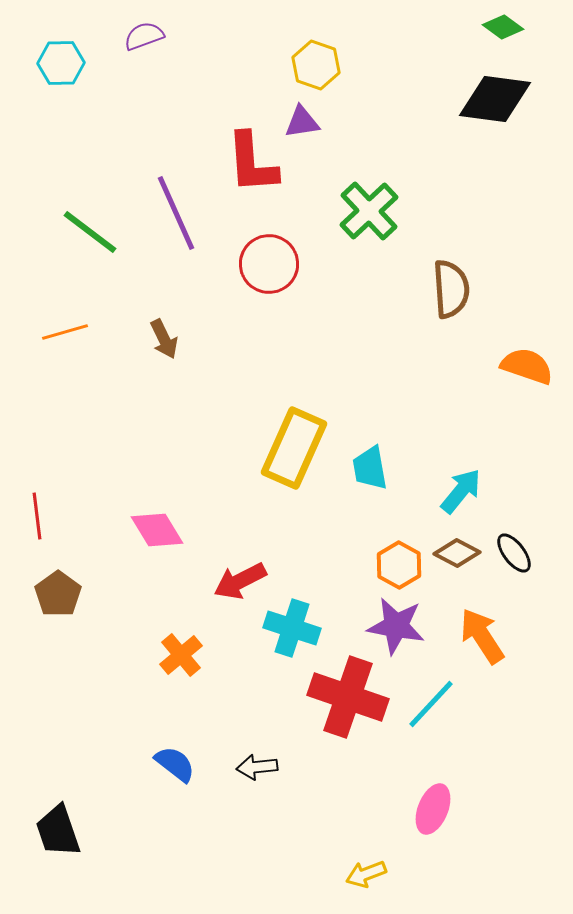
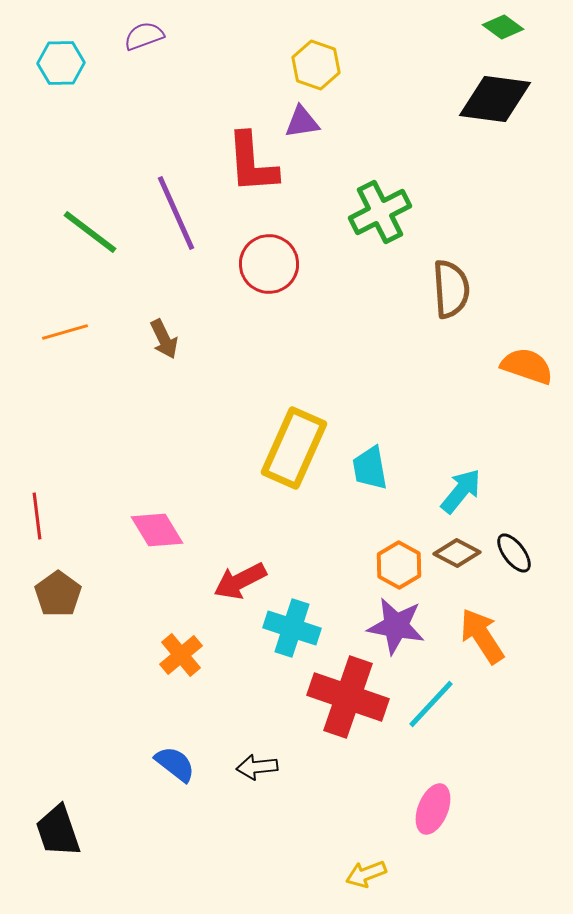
green cross: moved 11 px right, 1 px down; rotated 16 degrees clockwise
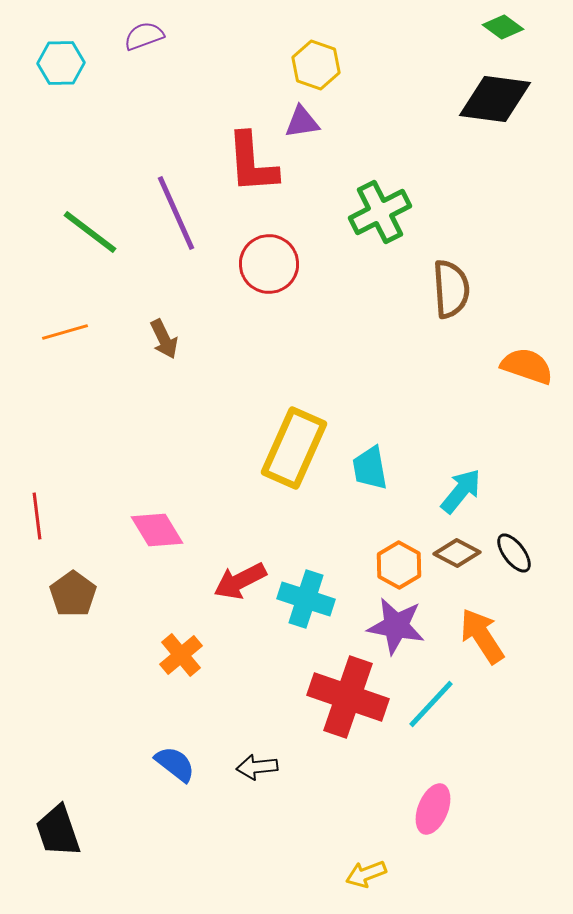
brown pentagon: moved 15 px right
cyan cross: moved 14 px right, 29 px up
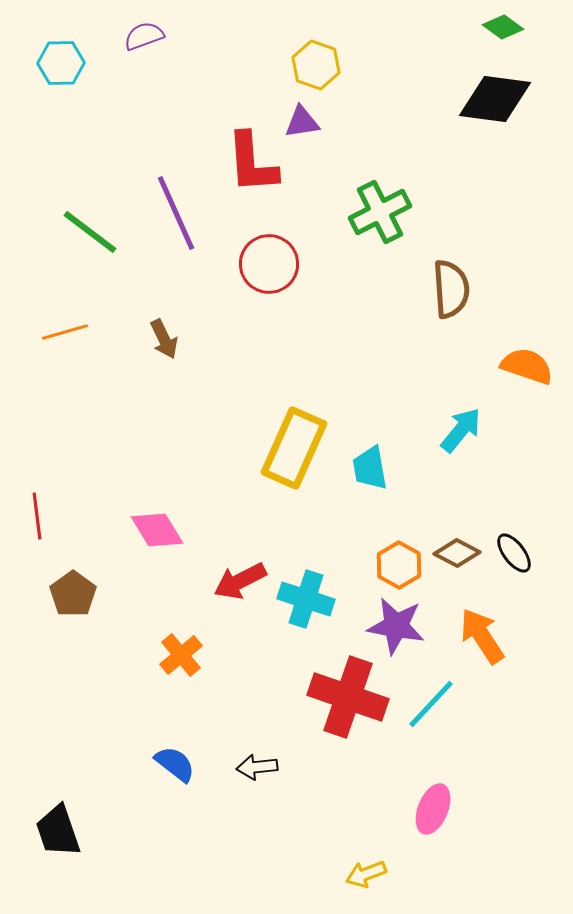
cyan arrow: moved 61 px up
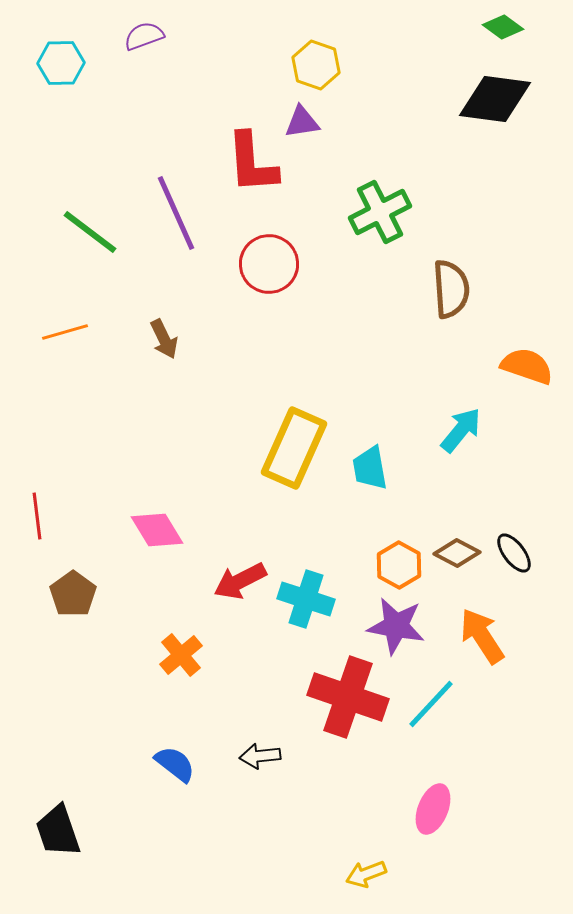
black arrow: moved 3 px right, 11 px up
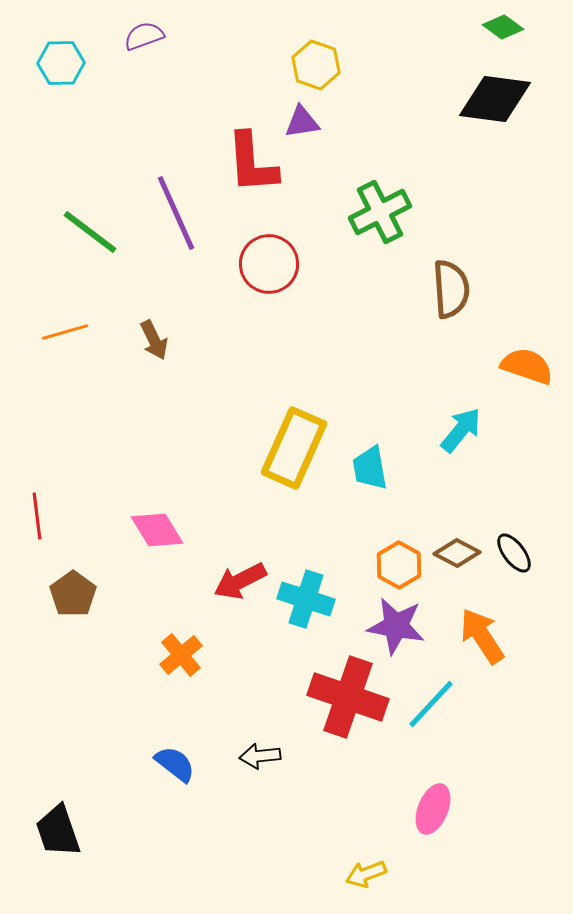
brown arrow: moved 10 px left, 1 px down
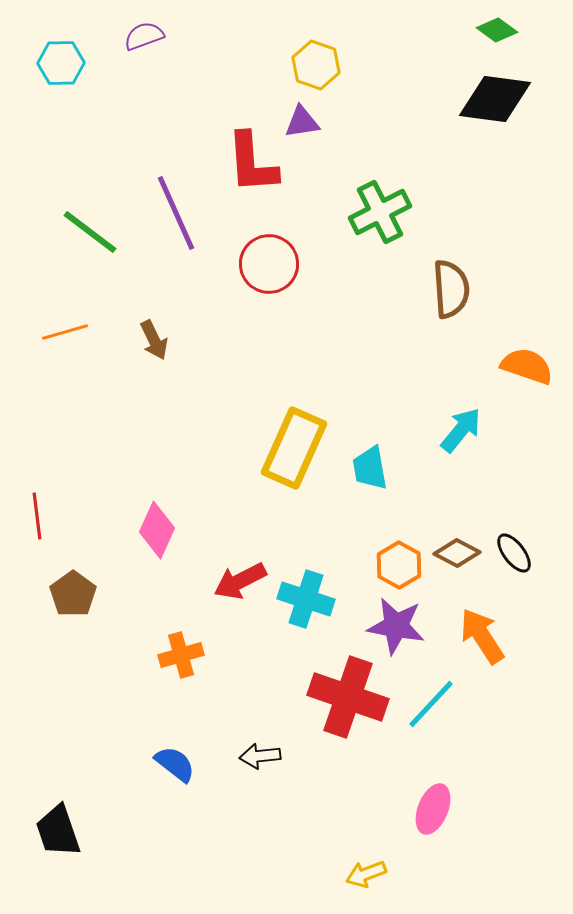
green diamond: moved 6 px left, 3 px down
pink diamond: rotated 56 degrees clockwise
orange cross: rotated 24 degrees clockwise
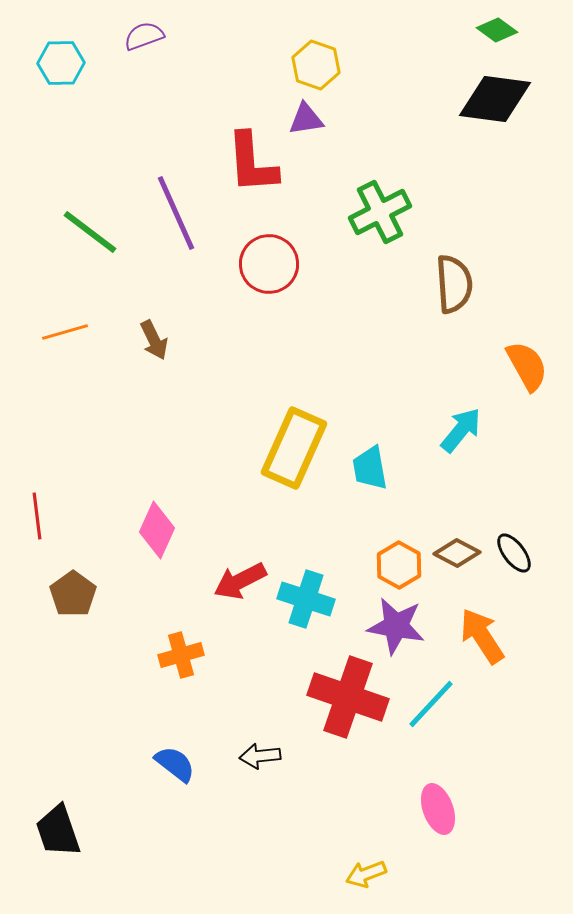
purple triangle: moved 4 px right, 3 px up
brown semicircle: moved 3 px right, 5 px up
orange semicircle: rotated 42 degrees clockwise
pink ellipse: moved 5 px right; rotated 42 degrees counterclockwise
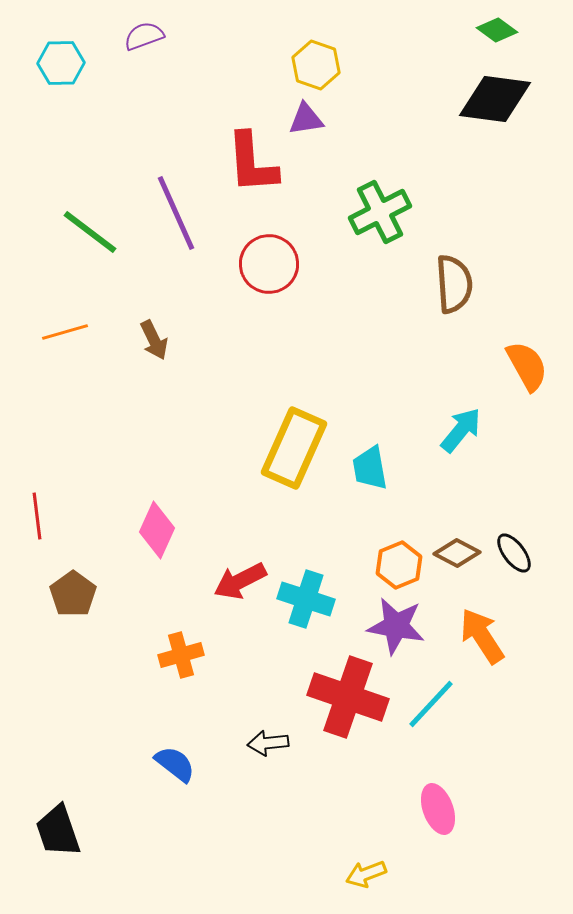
orange hexagon: rotated 9 degrees clockwise
black arrow: moved 8 px right, 13 px up
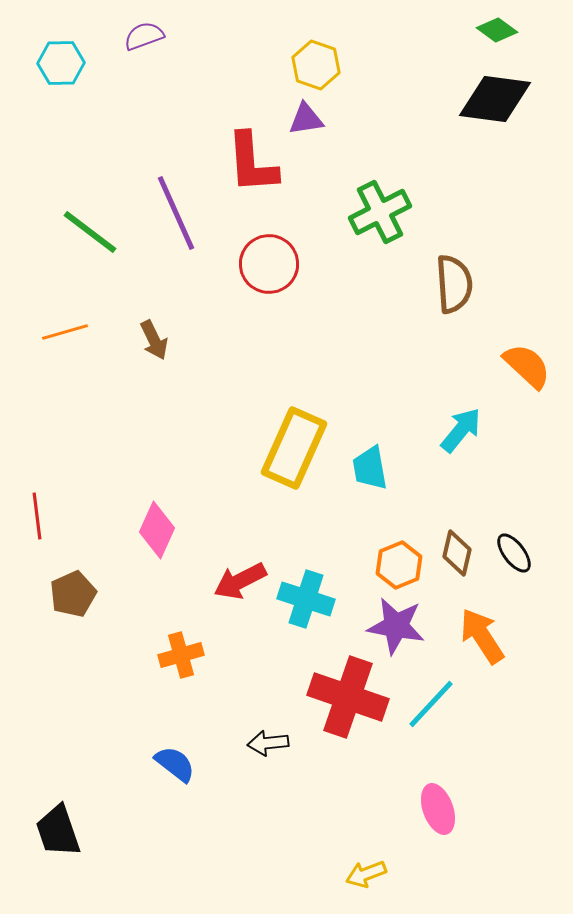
orange semicircle: rotated 18 degrees counterclockwise
brown diamond: rotated 75 degrees clockwise
brown pentagon: rotated 12 degrees clockwise
